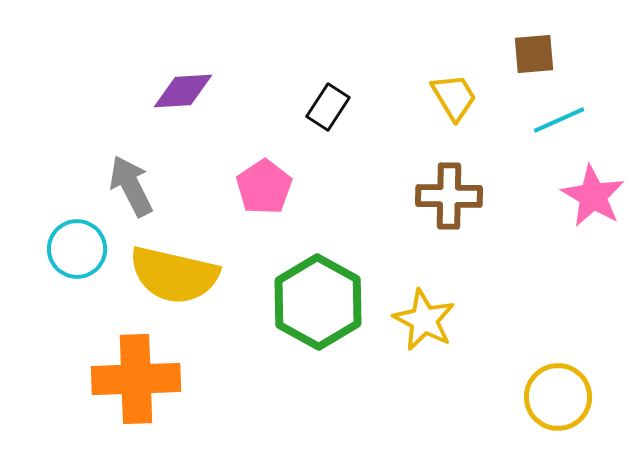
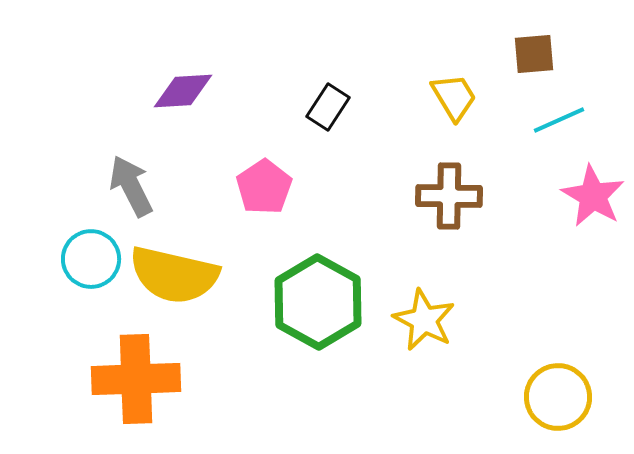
cyan circle: moved 14 px right, 10 px down
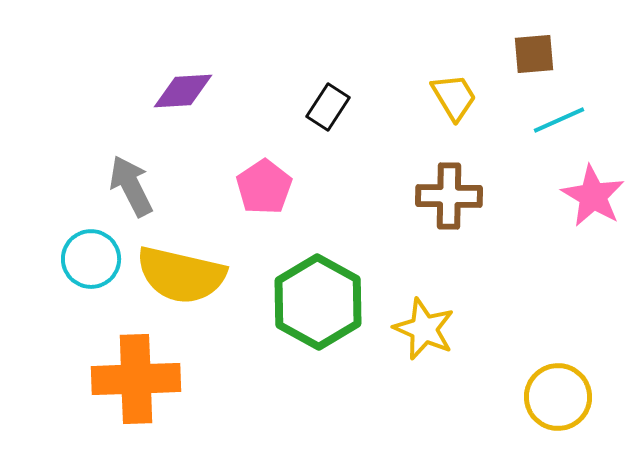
yellow semicircle: moved 7 px right
yellow star: moved 9 px down; rotated 4 degrees counterclockwise
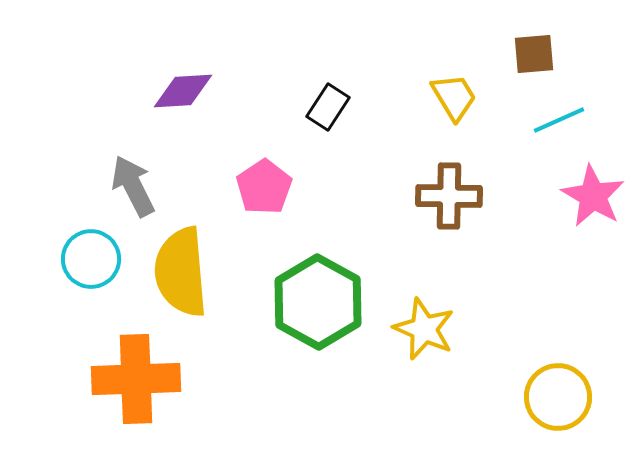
gray arrow: moved 2 px right
yellow semicircle: moved 3 px up; rotated 72 degrees clockwise
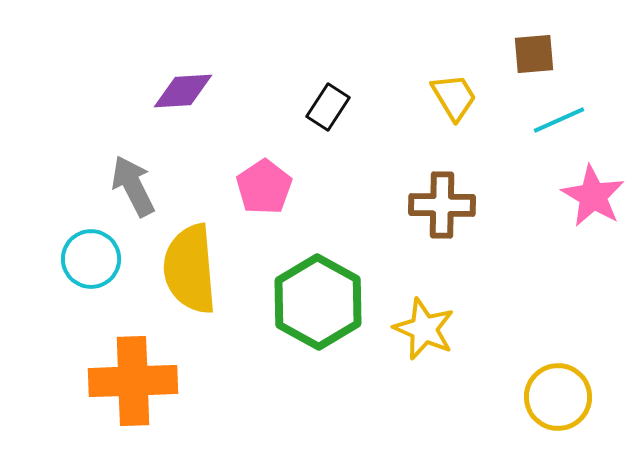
brown cross: moved 7 px left, 9 px down
yellow semicircle: moved 9 px right, 3 px up
orange cross: moved 3 px left, 2 px down
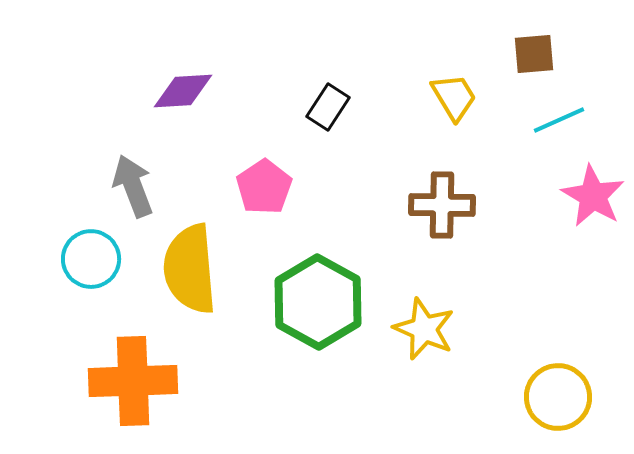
gray arrow: rotated 6 degrees clockwise
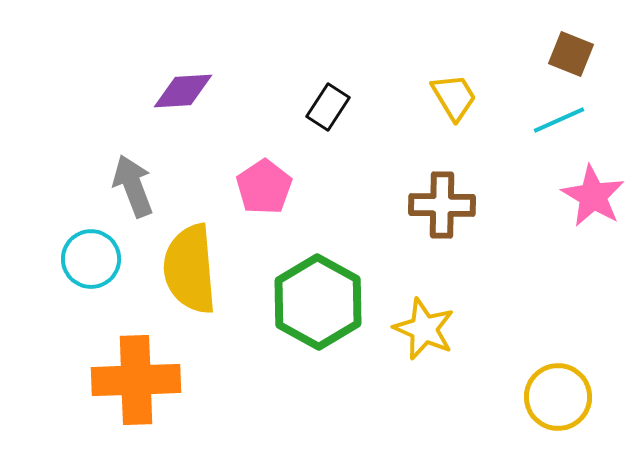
brown square: moved 37 px right; rotated 27 degrees clockwise
orange cross: moved 3 px right, 1 px up
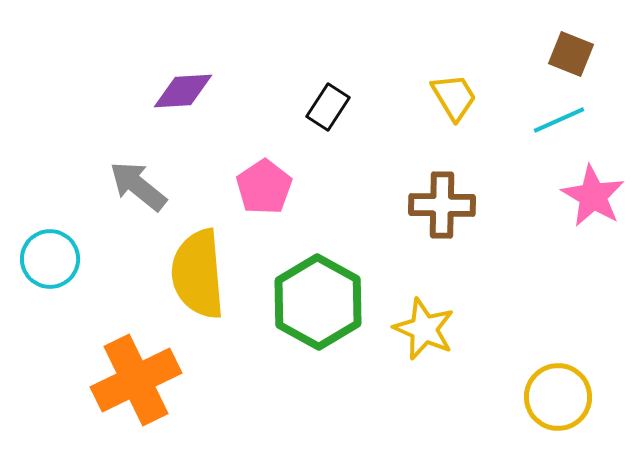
gray arrow: moved 5 px right; rotated 30 degrees counterclockwise
cyan circle: moved 41 px left
yellow semicircle: moved 8 px right, 5 px down
orange cross: rotated 24 degrees counterclockwise
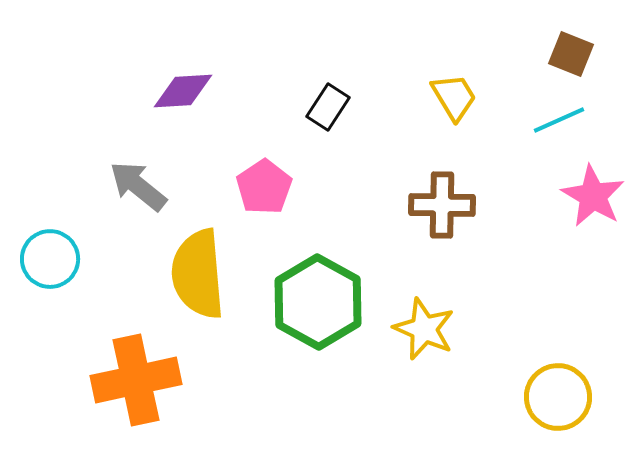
orange cross: rotated 14 degrees clockwise
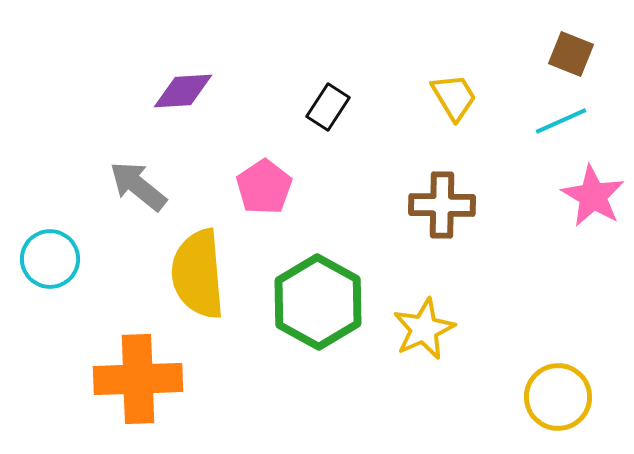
cyan line: moved 2 px right, 1 px down
yellow star: rotated 24 degrees clockwise
orange cross: moved 2 px right, 1 px up; rotated 10 degrees clockwise
